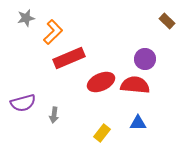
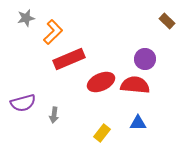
red rectangle: moved 1 px down
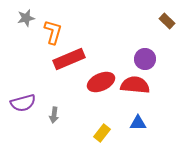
orange L-shape: rotated 30 degrees counterclockwise
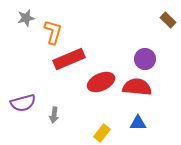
brown rectangle: moved 1 px right, 1 px up
red semicircle: moved 2 px right, 2 px down
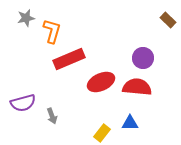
orange L-shape: moved 1 px left, 1 px up
purple circle: moved 2 px left, 1 px up
gray arrow: moved 2 px left, 1 px down; rotated 28 degrees counterclockwise
blue triangle: moved 8 px left
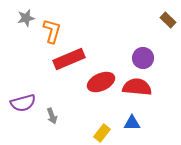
blue triangle: moved 2 px right
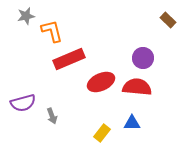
gray star: moved 2 px up
orange L-shape: rotated 30 degrees counterclockwise
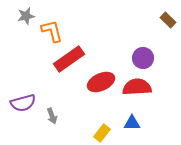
red rectangle: rotated 12 degrees counterclockwise
red semicircle: rotated 8 degrees counterclockwise
